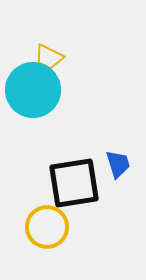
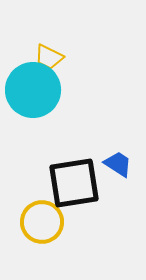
blue trapezoid: rotated 40 degrees counterclockwise
yellow circle: moved 5 px left, 5 px up
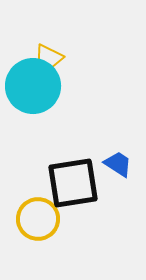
cyan circle: moved 4 px up
black square: moved 1 px left
yellow circle: moved 4 px left, 3 px up
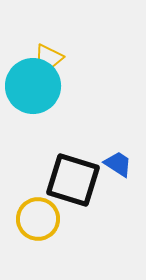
black square: moved 3 px up; rotated 26 degrees clockwise
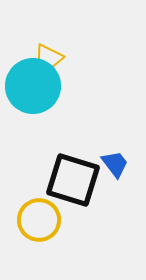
blue trapezoid: moved 3 px left; rotated 20 degrees clockwise
yellow circle: moved 1 px right, 1 px down
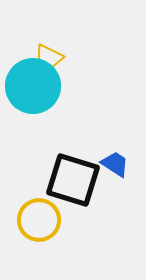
blue trapezoid: rotated 20 degrees counterclockwise
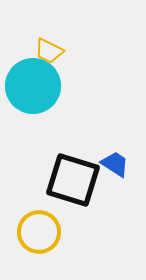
yellow trapezoid: moved 6 px up
yellow circle: moved 12 px down
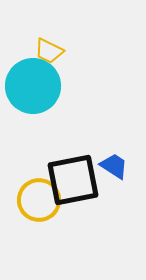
blue trapezoid: moved 1 px left, 2 px down
black square: rotated 28 degrees counterclockwise
yellow circle: moved 32 px up
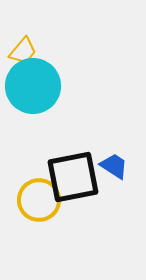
yellow trapezoid: moved 26 px left; rotated 76 degrees counterclockwise
black square: moved 3 px up
